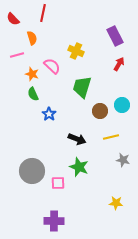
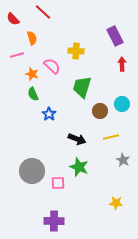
red line: moved 1 px up; rotated 60 degrees counterclockwise
yellow cross: rotated 21 degrees counterclockwise
red arrow: moved 3 px right; rotated 32 degrees counterclockwise
cyan circle: moved 1 px up
gray star: rotated 16 degrees clockwise
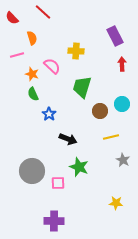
red semicircle: moved 1 px left, 1 px up
black arrow: moved 9 px left
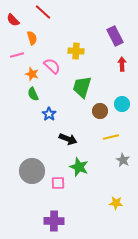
red semicircle: moved 1 px right, 2 px down
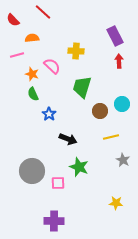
orange semicircle: rotated 80 degrees counterclockwise
red arrow: moved 3 px left, 3 px up
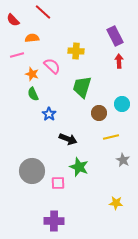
brown circle: moved 1 px left, 2 px down
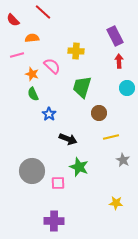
cyan circle: moved 5 px right, 16 px up
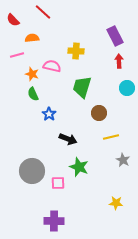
pink semicircle: rotated 30 degrees counterclockwise
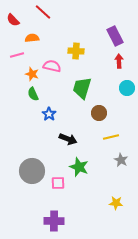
green trapezoid: moved 1 px down
gray star: moved 2 px left
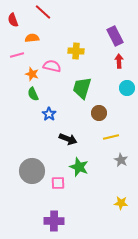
red semicircle: rotated 24 degrees clockwise
yellow star: moved 5 px right
